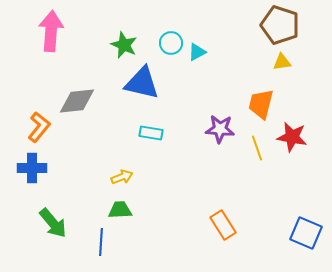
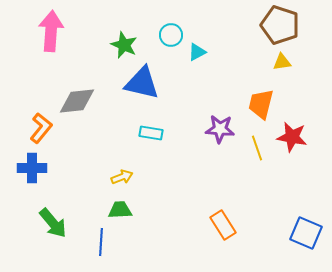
cyan circle: moved 8 px up
orange L-shape: moved 2 px right, 1 px down
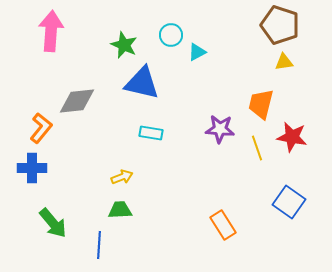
yellow triangle: moved 2 px right
blue square: moved 17 px left, 31 px up; rotated 12 degrees clockwise
blue line: moved 2 px left, 3 px down
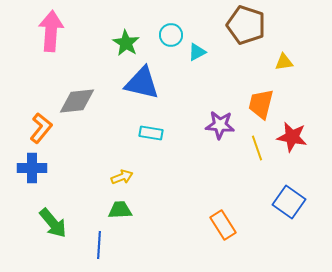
brown pentagon: moved 34 px left
green star: moved 2 px right, 2 px up; rotated 8 degrees clockwise
purple star: moved 4 px up
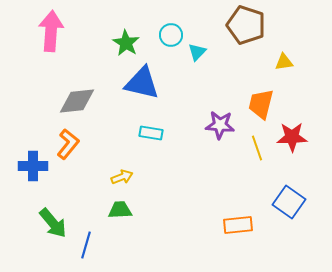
cyan triangle: rotated 18 degrees counterclockwise
orange L-shape: moved 27 px right, 16 px down
red star: rotated 12 degrees counterclockwise
blue cross: moved 1 px right, 2 px up
orange rectangle: moved 15 px right; rotated 64 degrees counterclockwise
blue line: moved 13 px left; rotated 12 degrees clockwise
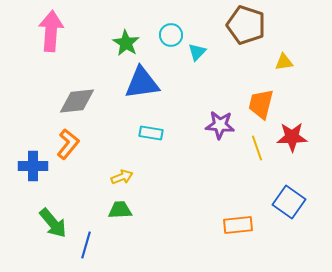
blue triangle: rotated 21 degrees counterclockwise
